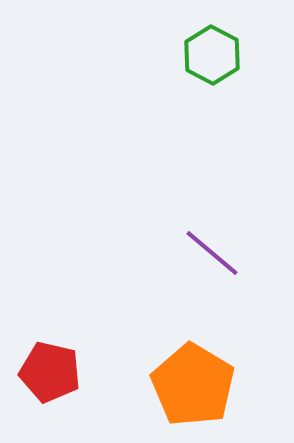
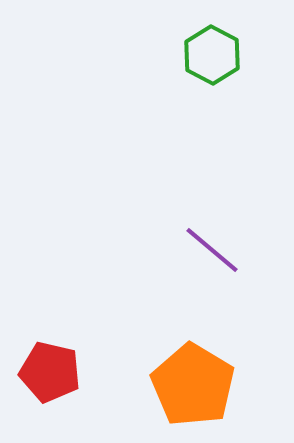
purple line: moved 3 px up
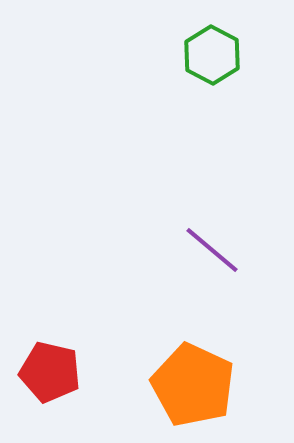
orange pentagon: rotated 6 degrees counterclockwise
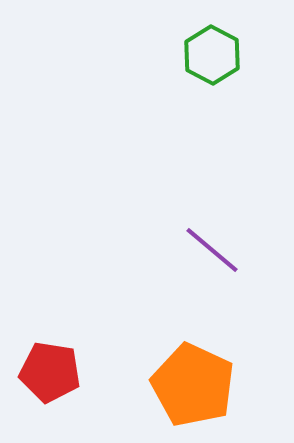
red pentagon: rotated 4 degrees counterclockwise
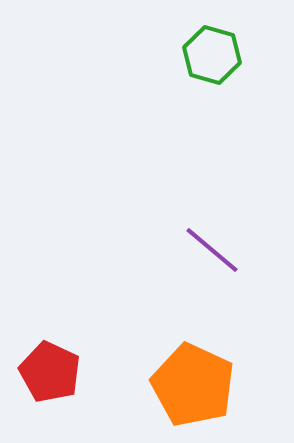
green hexagon: rotated 12 degrees counterclockwise
red pentagon: rotated 16 degrees clockwise
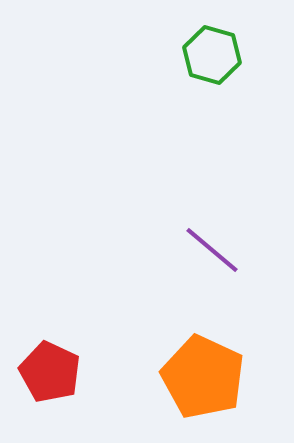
orange pentagon: moved 10 px right, 8 px up
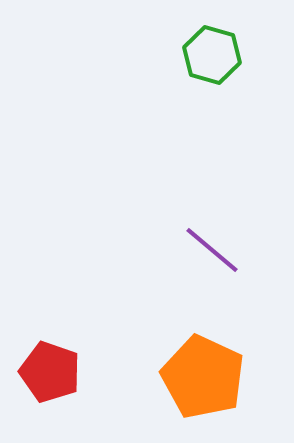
red pentagon: rotated 6 degrees counterclockwise
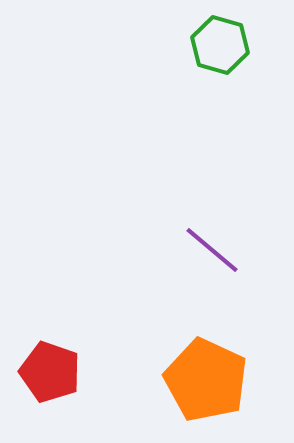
green hexagon: moved 8 px right, 10 px up
orange pentagon: moved 3 px right, 3 px down
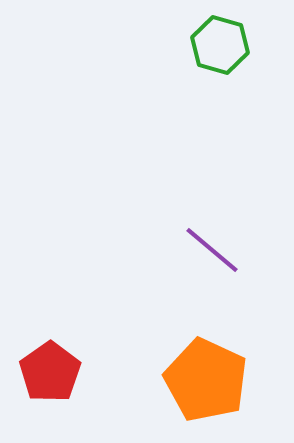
red pentagon: rotated 18 degrees clockwise
